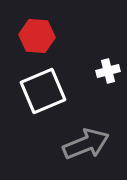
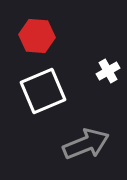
white cross: rotated 15 degrees counterclockwise
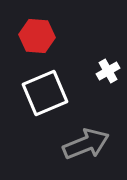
white square: moved 2 px right, 2 px down
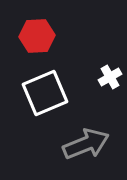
red hexagon: rotated 8 degrees counterclockwise
white cross: moved 2 px right, 6 px down
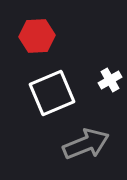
white cross: moved 3 px down
white square: moved 7 px right
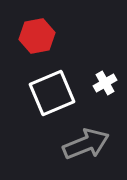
red hexagon: rotated 8 degrees counterclockwise
white cross: moved 5 px left, 3 px down
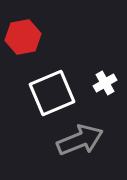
red hexagon: moved 14 px left, 1 px down
gray arrow: moved 6 px left, 4 px up
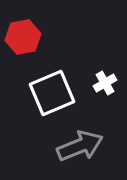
gray arrow: moved 6 px down
